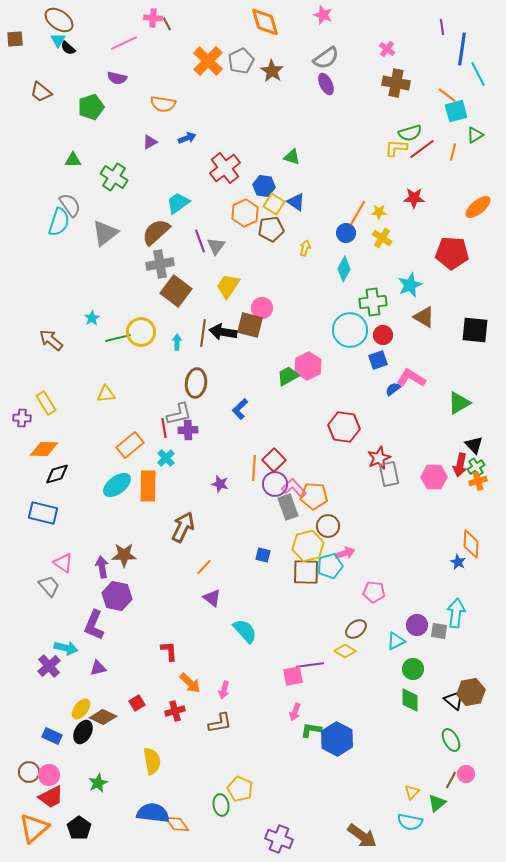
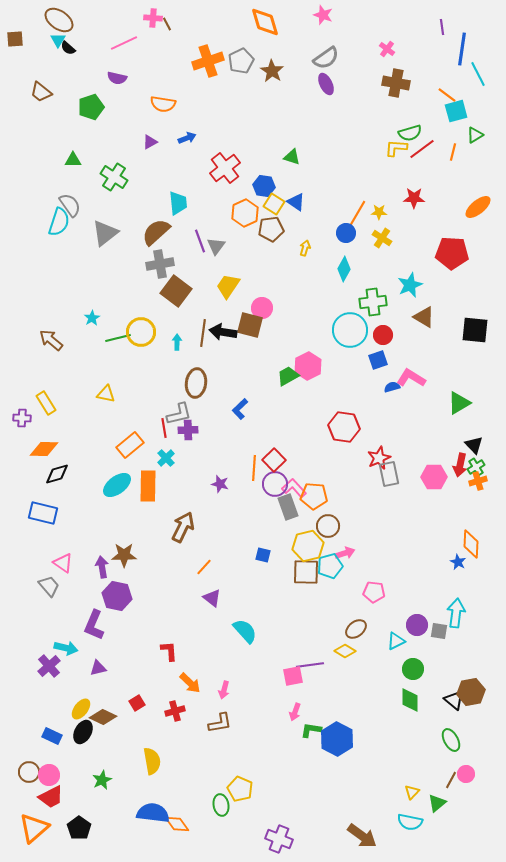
orange cross at (208, 61): rotated 28 degrees clockwise
cyan trapezoid at (178, 203): rotated 120 degrees clockwise
blue semicircle at (393, 389): moved 1 px left, 2 px up; rotated 21 degrees clockwise
yellow triangle at (106, 394): rotated 18 degrees clockwise
green star at (98, 783): moved 4 px right, 3 px up
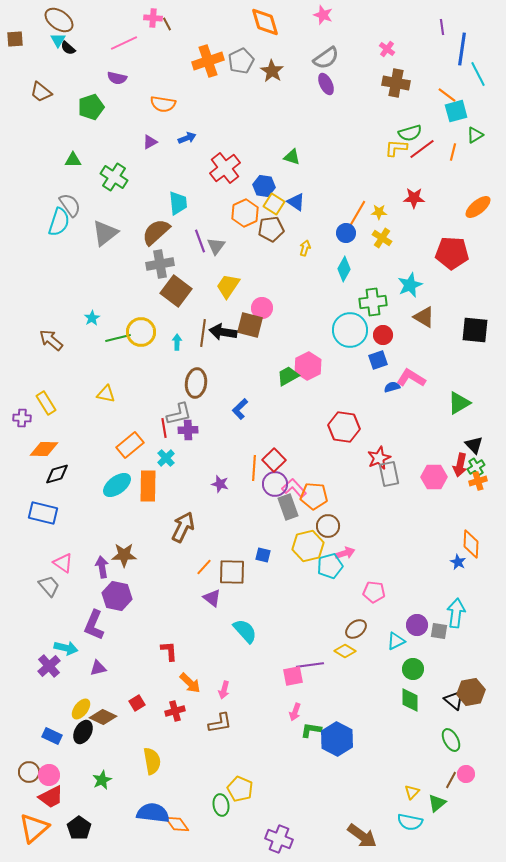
brown square at (306, 572): moved 74 px left
